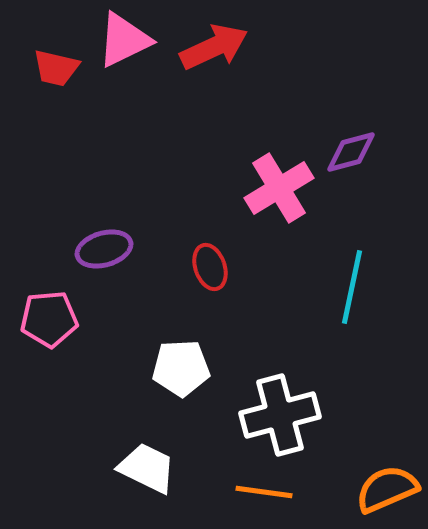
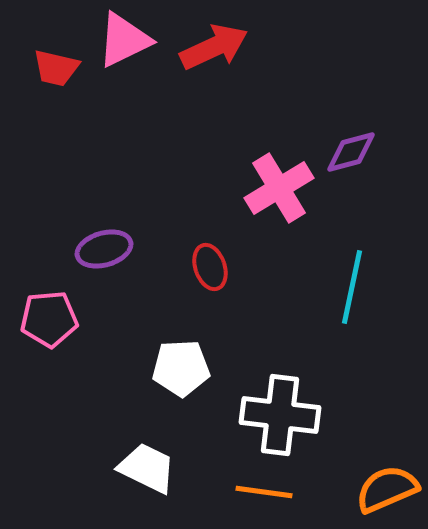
white cross: rotated 22 degrees clockwise
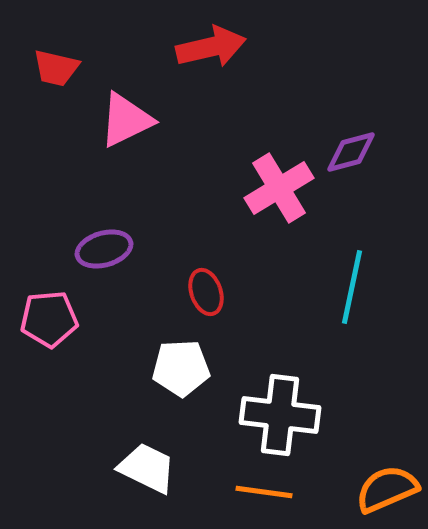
pink triangle: moved 2 px right, 80 px down
red arrow: moved 3 px left; rotated 12 degrees clockwise
red ellipse: moved 4 px left, 25 px down
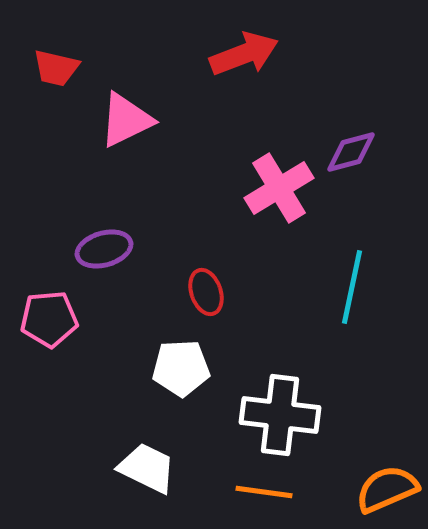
red arrow: moved 33 px right, 7 px down; rotated 8 degrees counterclockwise
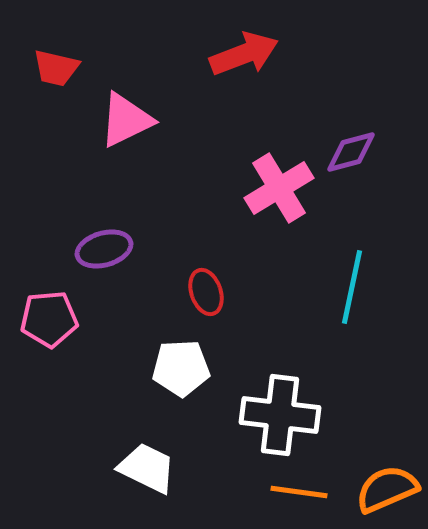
orange line: moved 35 px right
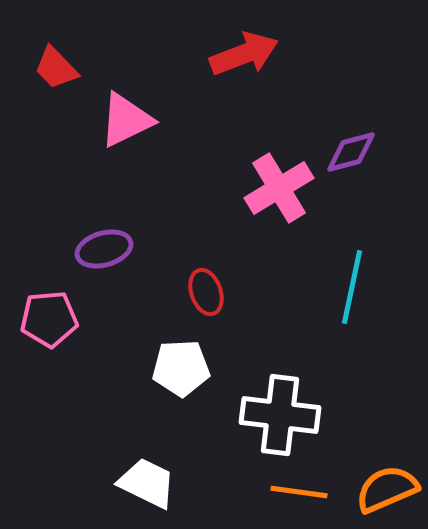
red trapezoid: rotated 33 degrees clockwise
white trapezoid: moved 15 px down
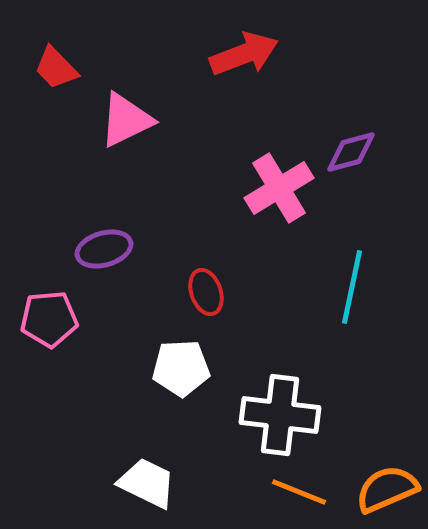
orange line: rotated 14 degrees clockwise
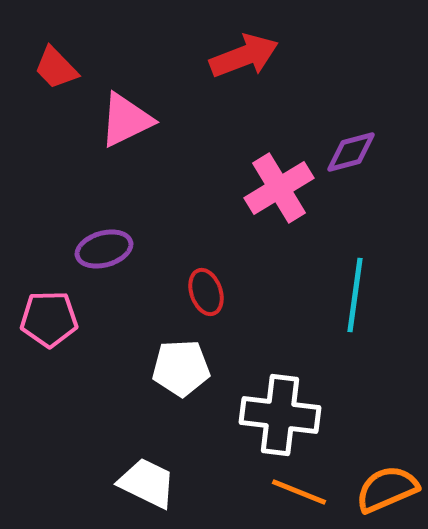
red arrow: moved 2 px down
cyan line: moved 3 px right, 8 px down; rotated 4 degrees counterclockwise
pink pentagon: rotated 4 degrees clockwise
